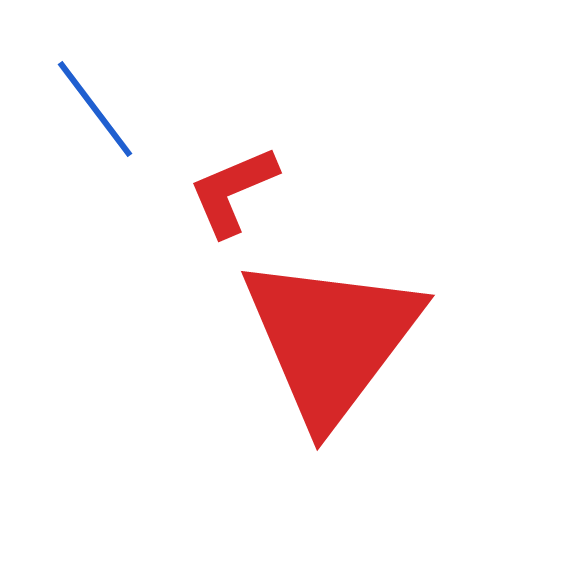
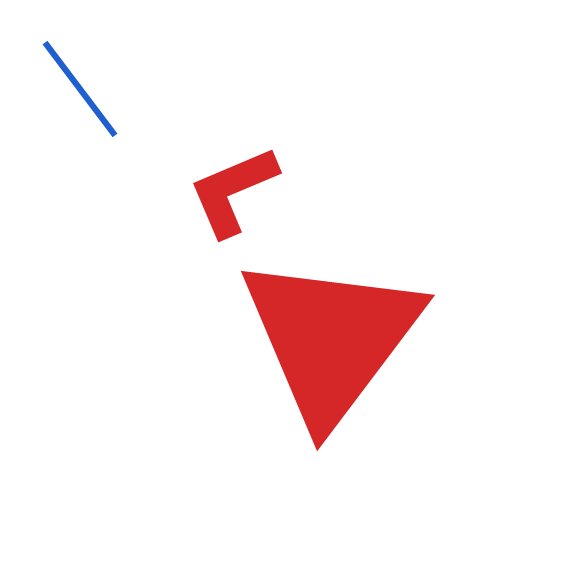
blue line: moved 15 px left, 20 px up
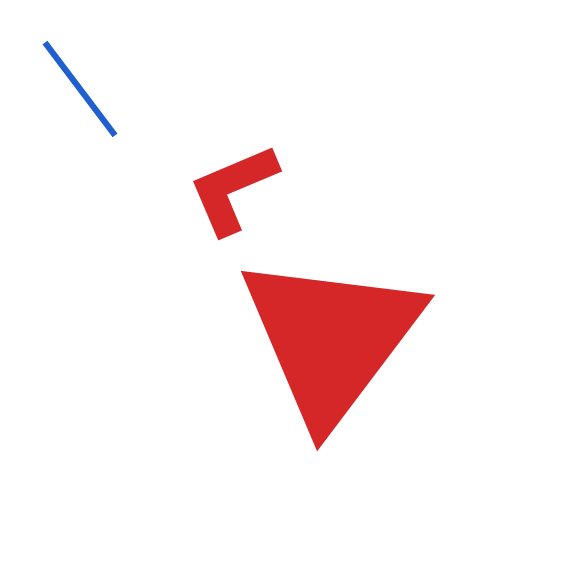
red L-shape: moved 2 px up
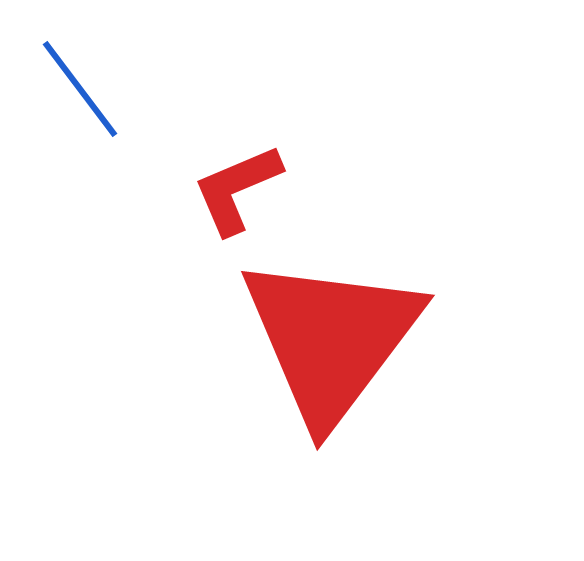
red L-shape: moved 4 px right
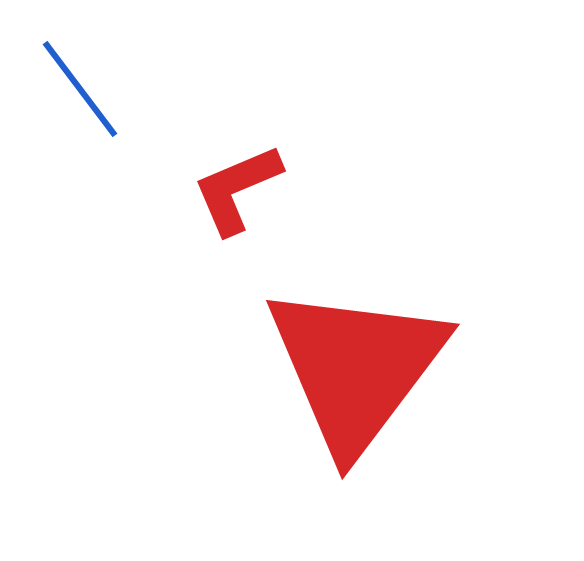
red triangle: moved 25 px right, 29 px down
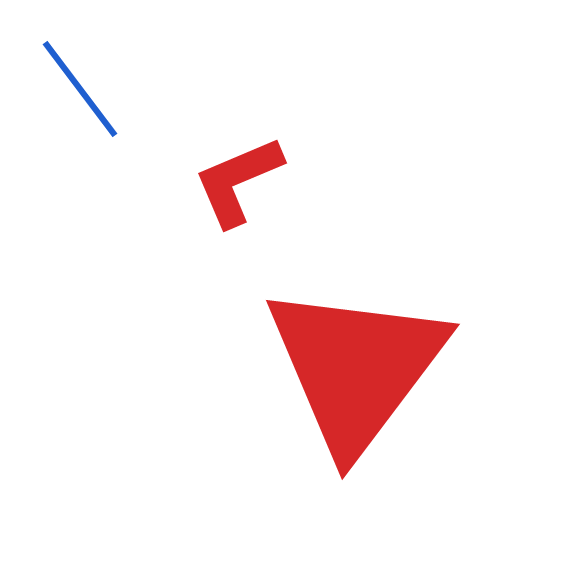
red L-shape: moved 1 px right, 8 px up
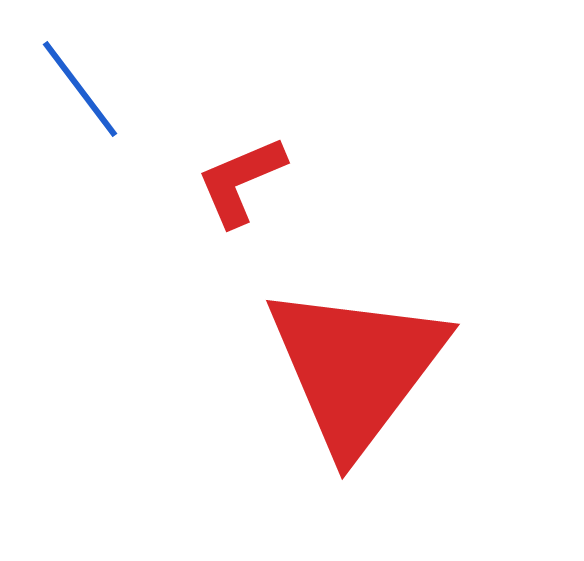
red L-shape: moved 3 px right
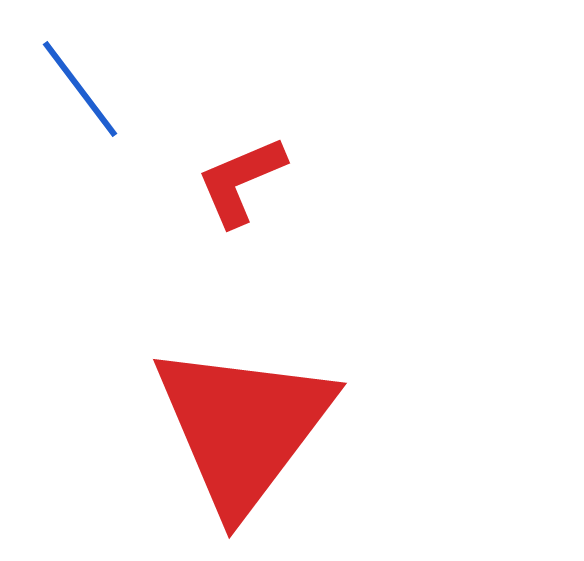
red triangle: moved 113 px left, 59 px down
